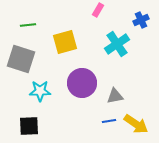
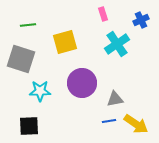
pink rectangle: moved 5 px right, 4 px down; rotated 48 degrees counterclockwise
gray triangle: moved 3 px down
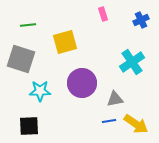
cyan cross: moved 15 px right, 18 px down
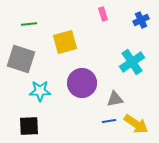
green line: moved 1 px right, 1 px up
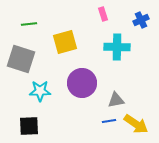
cyan cross: moved 15 px left, 15 px up; rotated 35 degrees clockwise
gray triangle: moved 1 px right, 1 px down
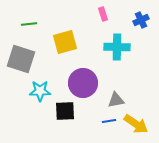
purple circle: moved 1 px right
black square: moved 36 px right, 15 px up
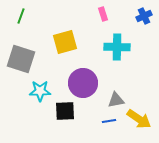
blue cross: moved 3 px right, 4 px up
green line: moved 8 px left, 8 px up; rotated 63 degrees counterclockwise
yellow arrow: moved 3 px right, 5 px up
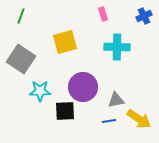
gray square: rotated 16 degrees clockwise
purple circle: moved 4 px down
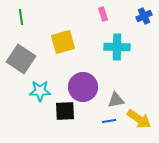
green line: moved 1 px down; rotated 28 degrees counterclockwise
yellow square: moved 2 px left
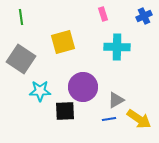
gray triangle: rotated 18 degrees counterclockwise
blue line: moved 2 px up
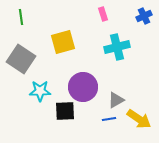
cyan cross: rotated 15 degrees counterclockwise
